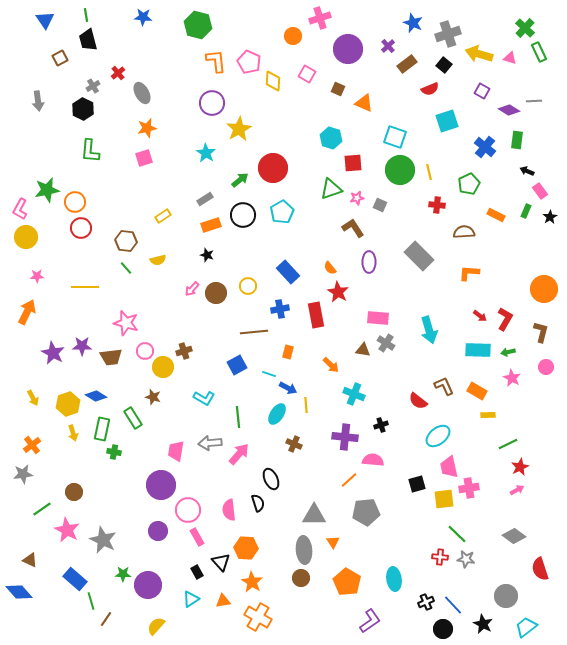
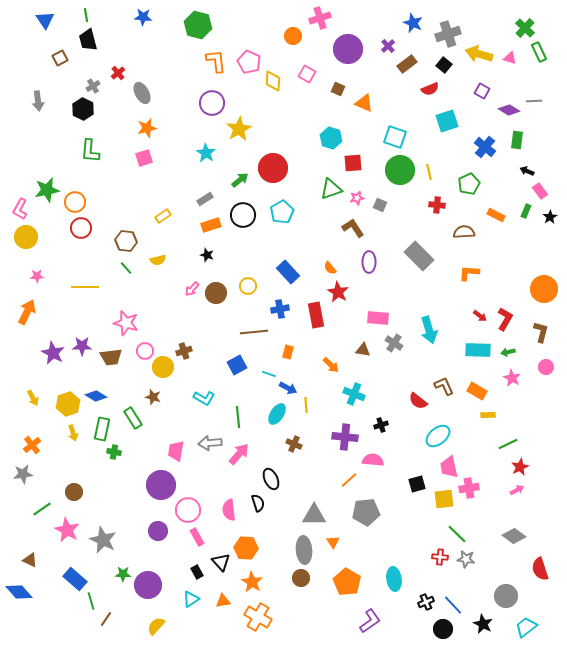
gray cross at (386, 343): moved 8 px right
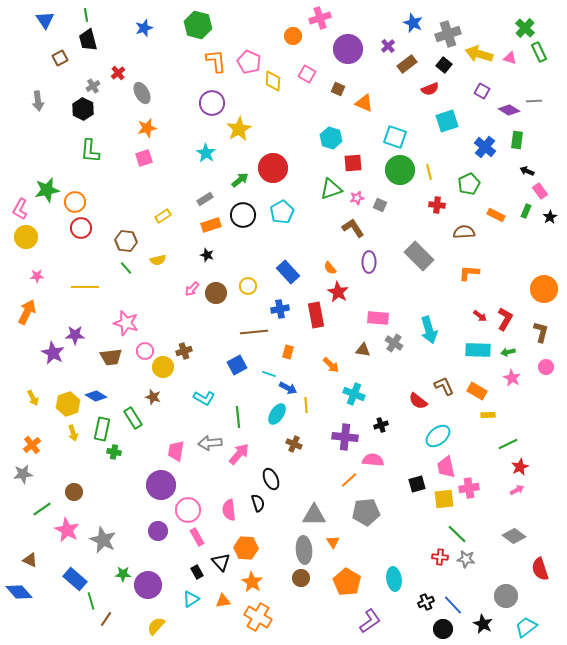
blue star at (143, 17): moved 1 px right, 11 px down; rotated 24 degrees counterclockwise
purple star at (82, 346): moved 7 px left, 11 px up
pink trapezoid at (449, 467): moved 3 px left
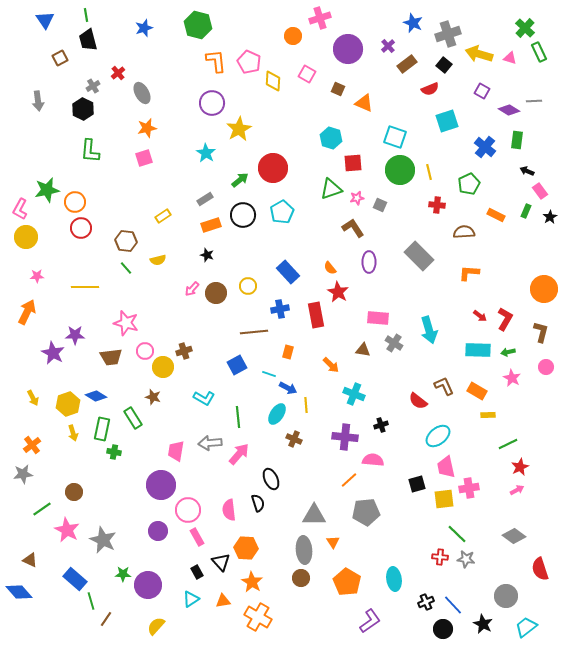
brown cross at (294, 444): moved 5 px up
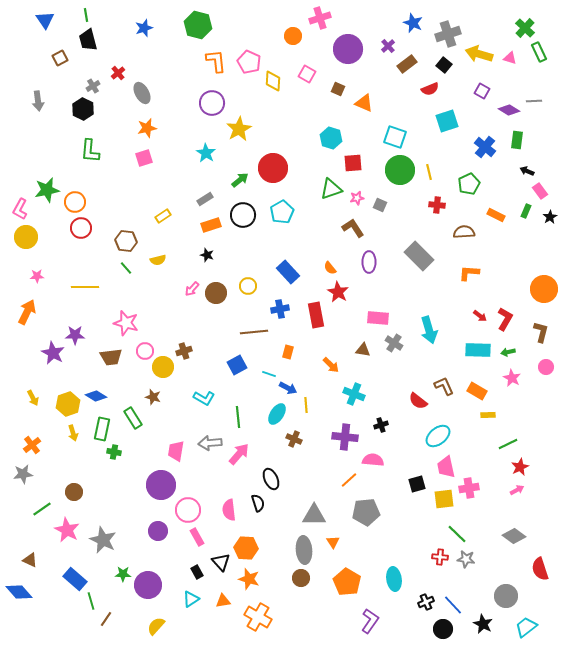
orange star at (252, 582): moved 3 px left, 3 px up; rotated 15 degrees counterclockwise
purple L-shape at (370, 621): rotated 20 degrees counterclockwise
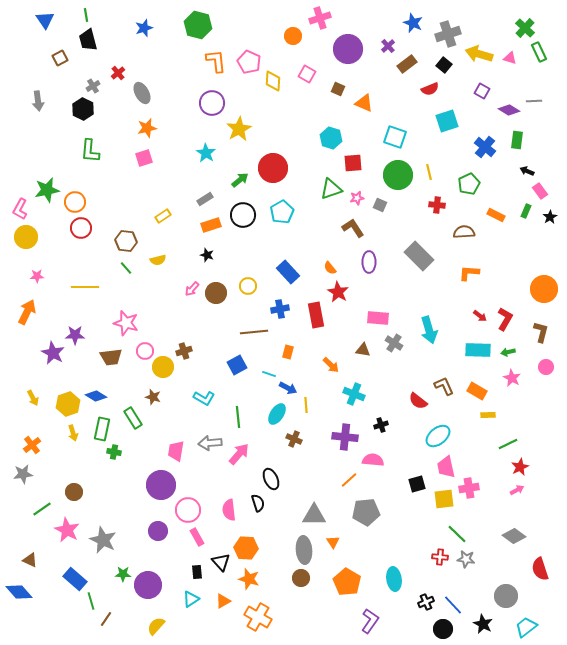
green circle at (400, 170): moved 2 px left, 5 px down
black rectangle at (197, 572): rotated 24 degrees clockwise
orange triangle at (223, 601): rotated 21 degrees counterclockwise
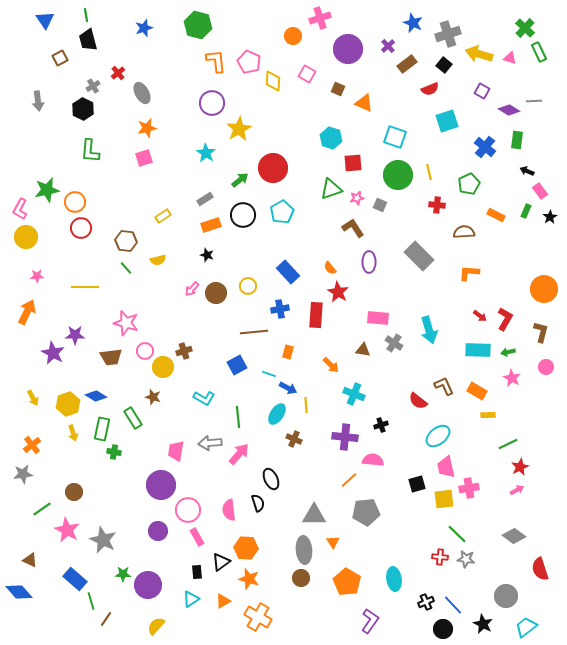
red rectangle at (316, 315): rotated 15 degrees clockwise
black triangle at (221, 562): rotated 36 degrees clockwise
